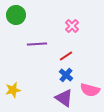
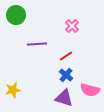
purple triangle: rotated 18 degrees counterclockwise
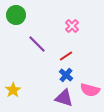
purple line: rotated 48 degrees clockwise
yellow star: rotated 21 degrees counterclockwise
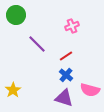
pink cross: rotated 24 degrees clockwise
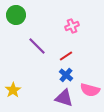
purple line: moved 2 px down
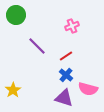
pink semicircle: moved 2 px left, 1 px up
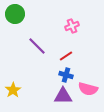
green circle: moved 1 px left, 1 px up
blue cross: rotated 24 degrees counterclockwise
purple triangle: moved 1 px left, 2 px up; rotated 18 degrees counterclockwise
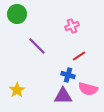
green circle: moved 2 px right
red line: moved 13 px right
blue cross: moved 2 px right
yellow star: moved 4 px right
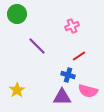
pink semicircle: moved 2 px down
purple triangle: moved 1 px left, 1 px down
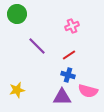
red line: moved 10 px left, 1 px up
yellow star: rotated 21 degrees clockwise
